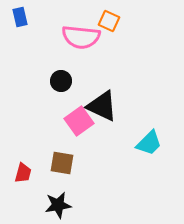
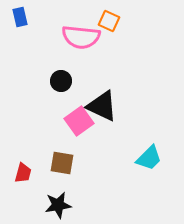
cyan trapezoid: moved 15 px down
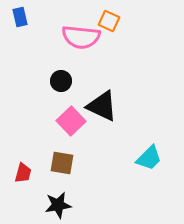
pink square: moved 8 px left; rotated 8 degrees counterclockwise
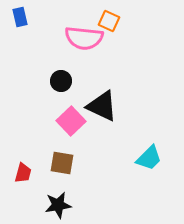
pink semicircle: moved 3 px right, 1 px down
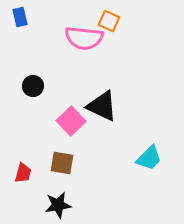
black circle: moved 28 px left, 5 px down
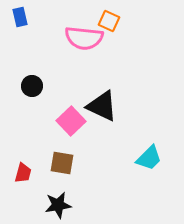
black circle: moved 1 px left
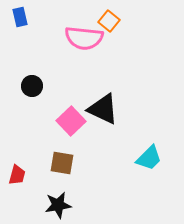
orange square: rotated 15 degrees clockwise
black triangle: moved 1 px right, 3 px down
red trapezoid: moved 6 px left, 2 px down
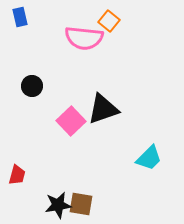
black triangle: rotated 44 degrees counterclockwise
brown square: moved 19 px right, 41 px down
